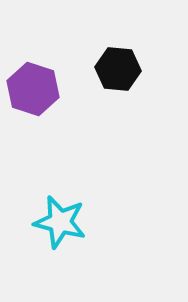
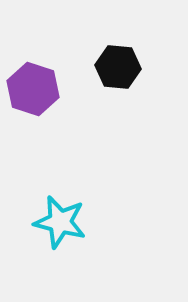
black hexagon: moved 2 px up
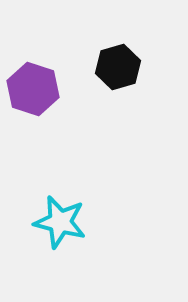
black hexagon: rotated 21 degrees counterclockwise
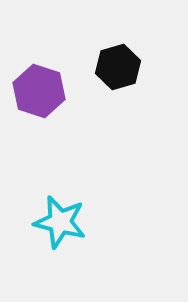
purple hexagon: moved 6 px right, 2 px down
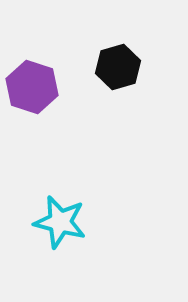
purple hexagon: moved 7 px left, 4 px up
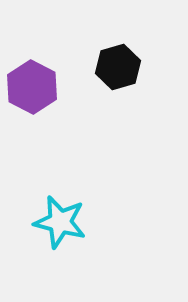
purple hexagon: rotated 9 degrees clockwise
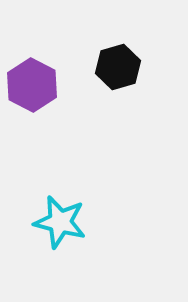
purple hexagon: moved 2 px up
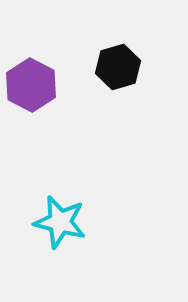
purple hexagon: moved 1 px left
